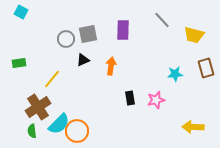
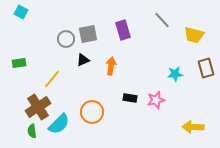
purple rectangle: rotated 18 degrees counterclockwise
black rectangle: rotated 72 degrees counterclockwise
orange circle: moved 15 px right, 19 px up
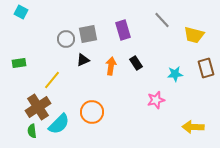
yellow line: moved 1 px down
black rectangle: moved 6 px right, 35 px up; rotated 48 degrees clockwise
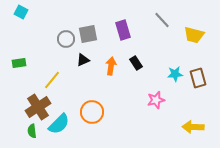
brown rectangle: moved 8 px left, 10 px down
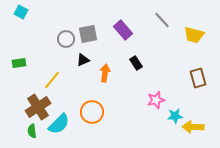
purple rectangle: rotated 24 degrees counterclockwise
orange arrow: moved 6 px left, 7 px down
cyan star: moved 42 px down
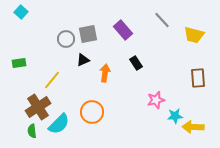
cyan square: rotated 16 degrees clockwise
brown rectangle: rotated 12 degrees clockwise
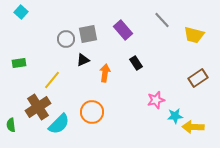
brown rectangle: rotated 60 degrees clockwise
green semicircle: moved 21 px left, 6 px up
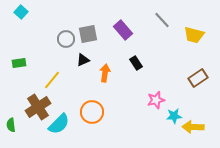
cyan star: moved 1 px left
